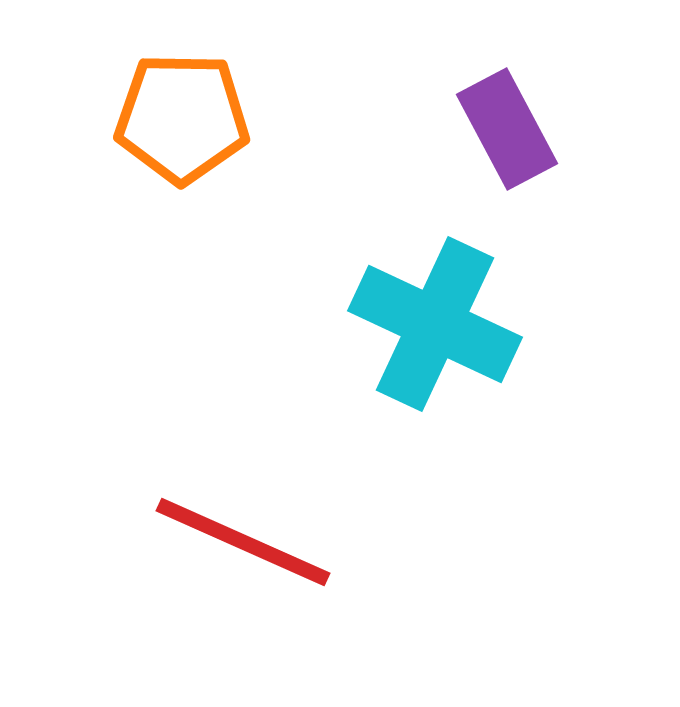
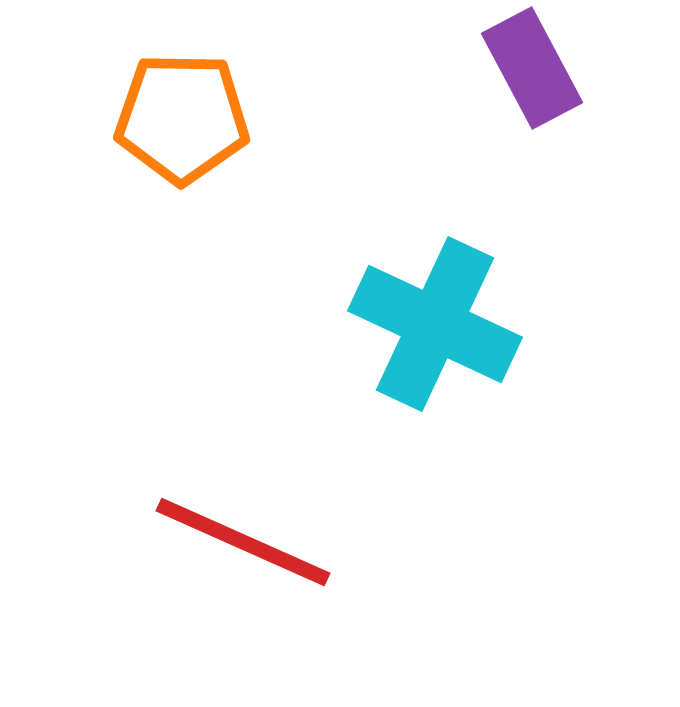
purple rectangle: moved 25 px right, 61 px up
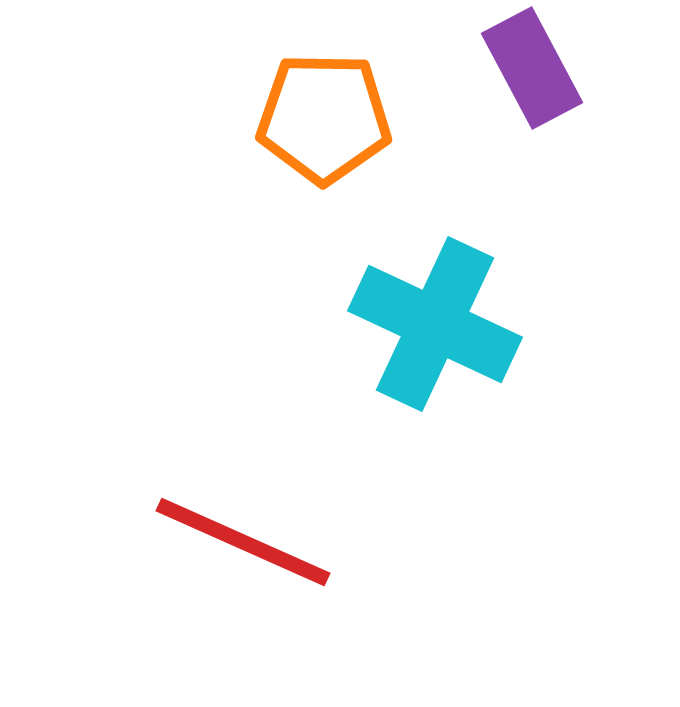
orange pentagon: moved 142 px right
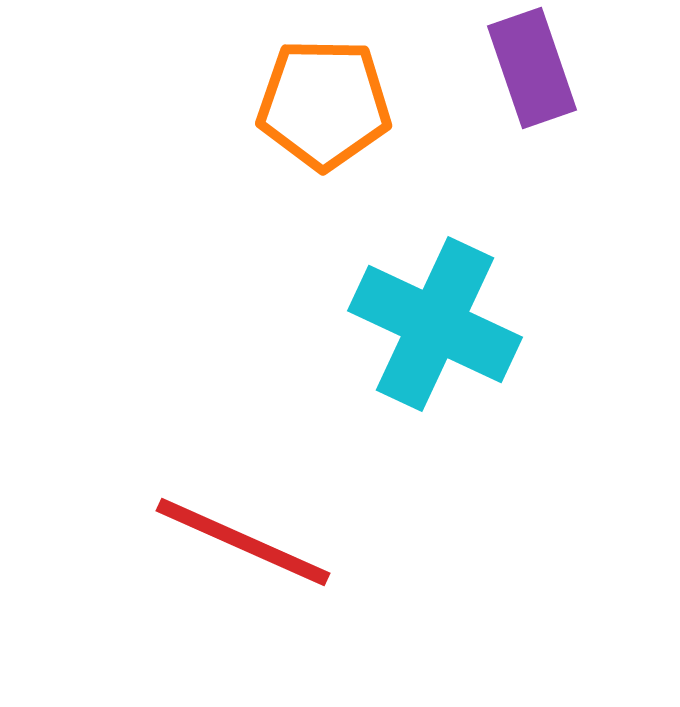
purple rectangle: rotated 9 degrees clockwise
orange pentagon: moved 14 px up
